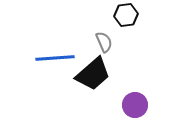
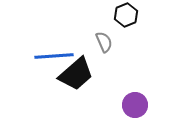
black hexagon: rotated 15 degrees counterclockwise
blue line: moved 1 px left, 2 px up
black trapezoid: moved 17 px left
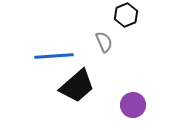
black trapezoid: moved 1 px right, 12 px down
purple circle: moved 2 px left
